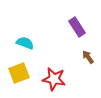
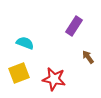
purple rectangle: moved 3 px left, 1 px up; rotated 66 degrees clockwise
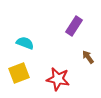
red star: moved 4 px right
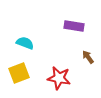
purple rectangle: rotated 66 degrees clockwise
red star: moved 1 px right, 1 px up
